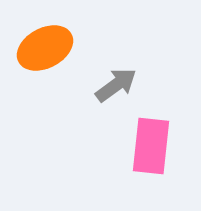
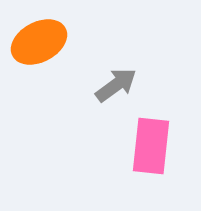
orange ellipse: moved 6 px left, 6 px up
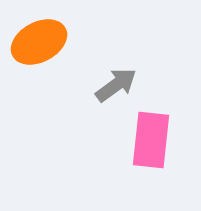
pink rectangle: moved 6 px up
